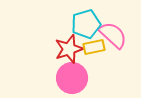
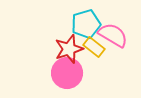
pink semicircle: rotated 12 degrees counterclockwise
yellow rectangle: rotated 50 degrees clockwise
pink circle: moved 5 px left, 5 px up
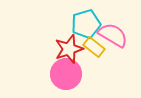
pink circle: moved 1 px left, 1 px down
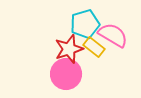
cyan pentagon: moved 1 px left
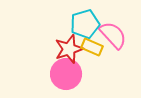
pink semicircle: rotated 16 degrees clockwise
yellow rectangle: moved 2 px left; rotated 15 degrees counterclockwise
